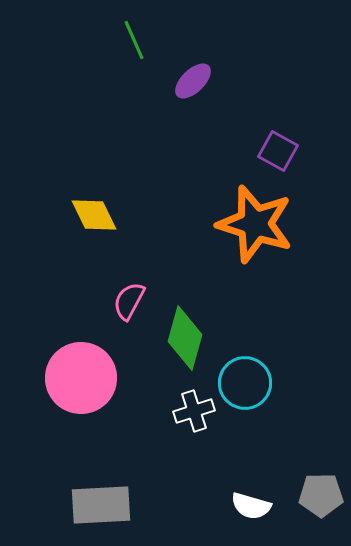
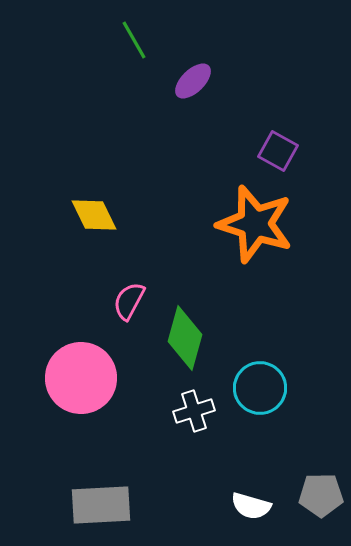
green line: rotated 6 degrees counterclockwise
cyan circle: moved 15 px right, 5 px down
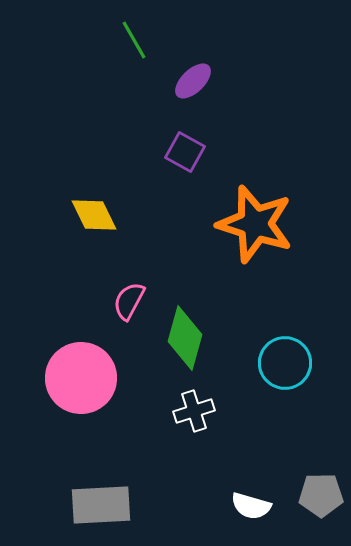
purple square: moved 93 px left, 1 px down
cyan circle: moved 25 px right, 25 px up
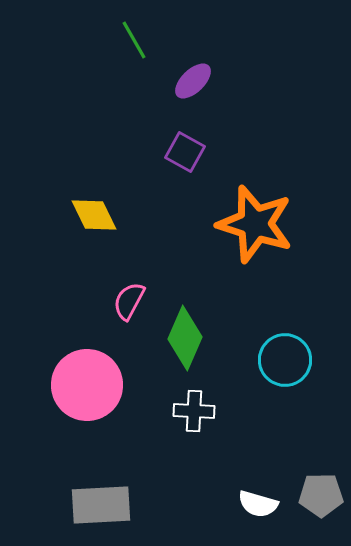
green diamond: rotated 8 degrees clockwise
cyan circle: moved 3 px up
pink circle: moved 6 px right, 7 px down
white cross: rotated 21 degrees clockwise
white semicircle: moved 7 px right, 2 px up
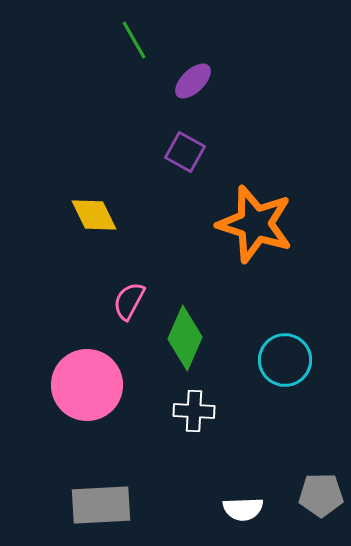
white semicircle: moved 15 px left, 5 px down; rotated 18 degrees counterclockwise
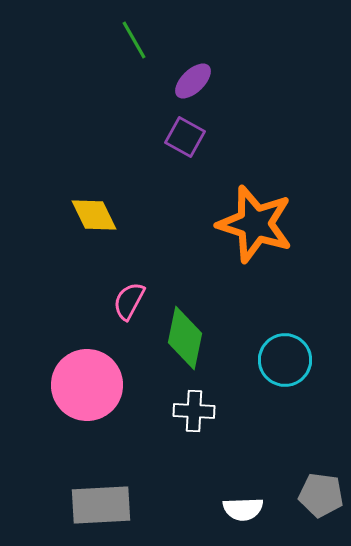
purple square: moved 15 px up
green diamond: rotated 12 degrees counterclockwise
gray pentagon: rotated 9 degrees clockwise
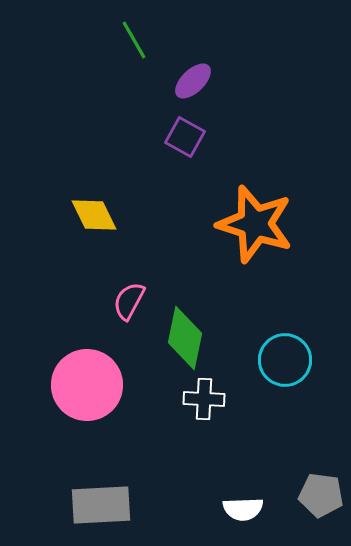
white cross: moved 10 px right, 12 px up
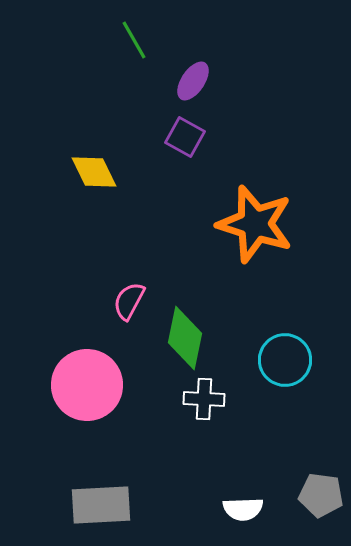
purple ellipse: rotated 12 degrees counterclockwise
yellow diamond: moved 43 px up
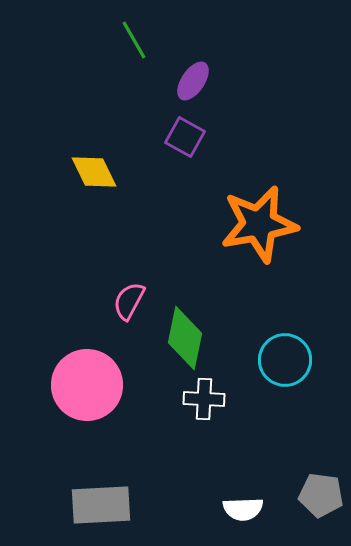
orange star: moved 4 px right; rotated 28 degrees counterclockwise
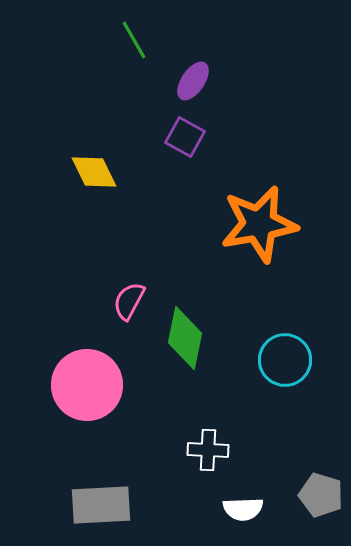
white cross: moved 4 px right, 51 px down
gray pentagon: rotated 9 degrees clockwise
